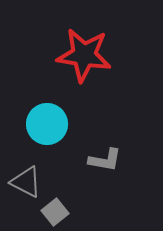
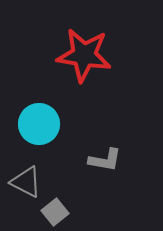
cyan circle: moved 8 px left
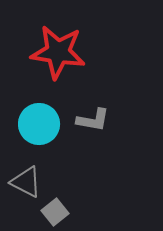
red star: moved 26 px left, 3 px up
gray L-shape: moved 12 px left, 40 px up
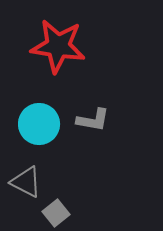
red star: moved 6 px up
gray square: moved 1 px right, 1 px down
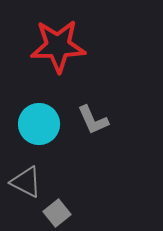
red star: rotated 10 degrees counterclockwise
gray L-shape: rotated 56 degrees clockwise
gray square: moved 1 px right
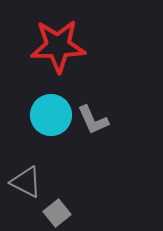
cyan circle: moved 12 px right, 9 px up
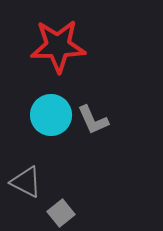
gray square: moved 4 px right
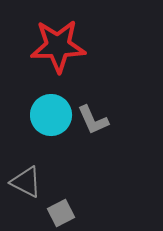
gray square: rotated 12 degrees clockwise
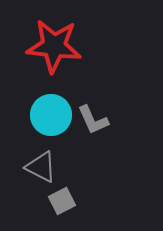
red star: moved 4 px left; rotated 8 degrees clockwise
gray triangle: moved 15 px right, 15 px up
gray square: moved 1 px right, 12 px up
